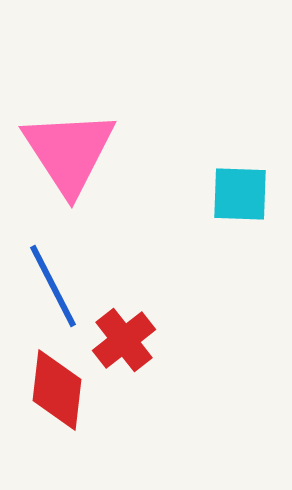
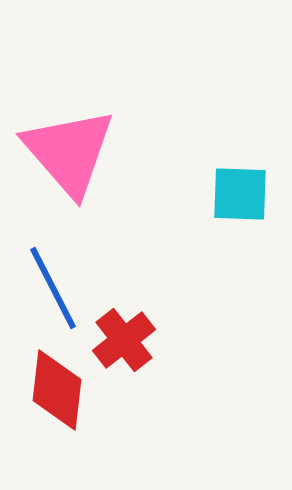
pink triangle: rotated 8 degrees counterclockwise
blue line: moved 2 px down
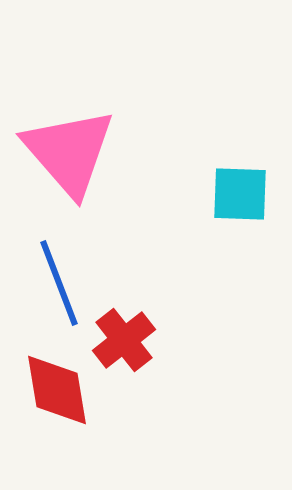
blue line: moved 6 px right, 5 px up; rotated 6 degrees clockwise
red diamond: rotated 16 degrees counterclockwise
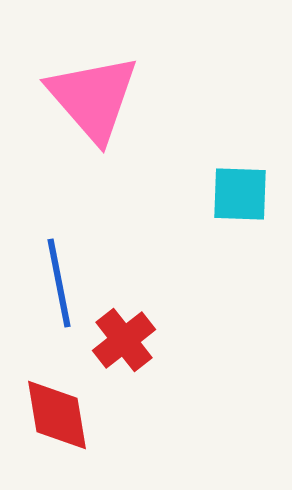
pink triangle: moved 24 px right, 54 px up
blue line: rotated 10 degrees clockwise
red diamond: moved 25 px down
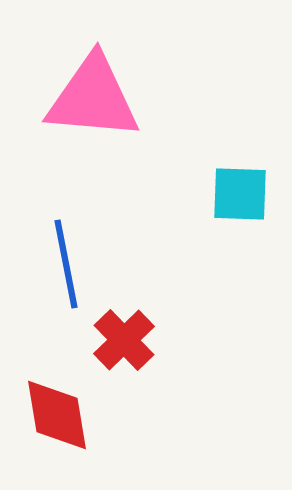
pink triangle: rotated 44 degrees counterclockwise
blue line: moved 7 px right, 19 px up
red cross: rotated 6 degrees counterclockwise
